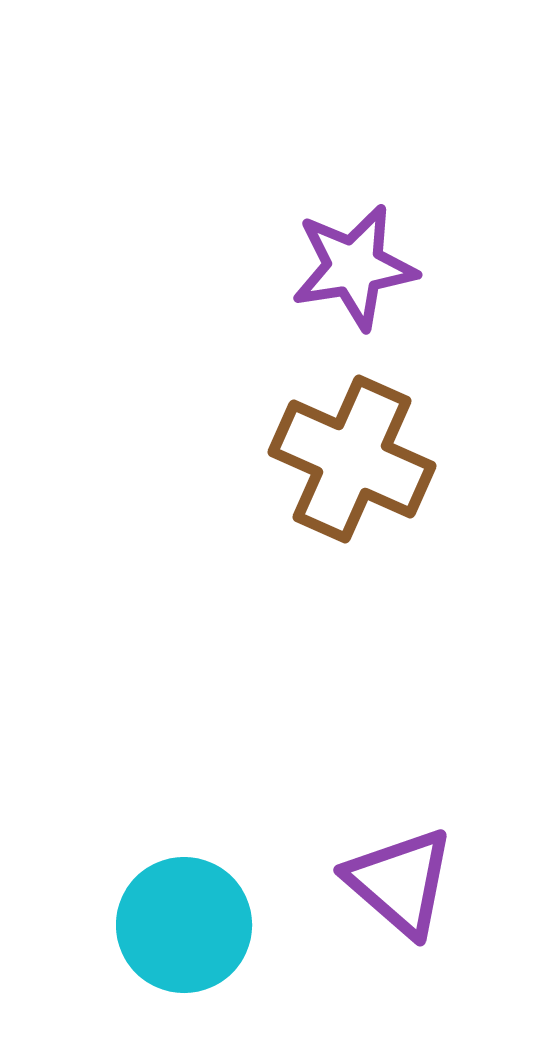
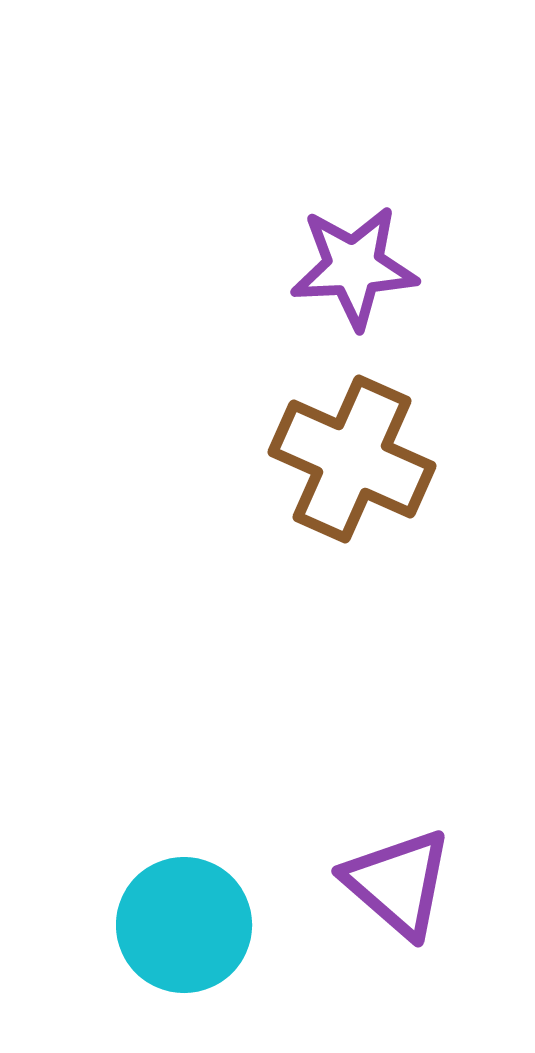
purple star: rotated 6 degrees clockwise
purple triangle: moved 2 px left, 1 px down
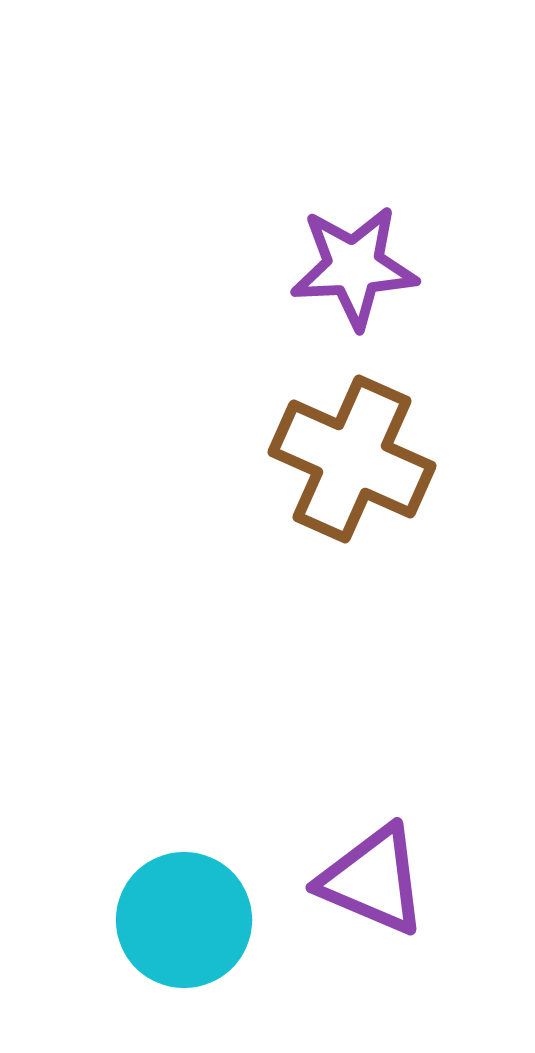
purple triangle: moved 25 px left, 3 px up; rotated 18 degrees counterclockwise
cyan circle: moved 5 px up
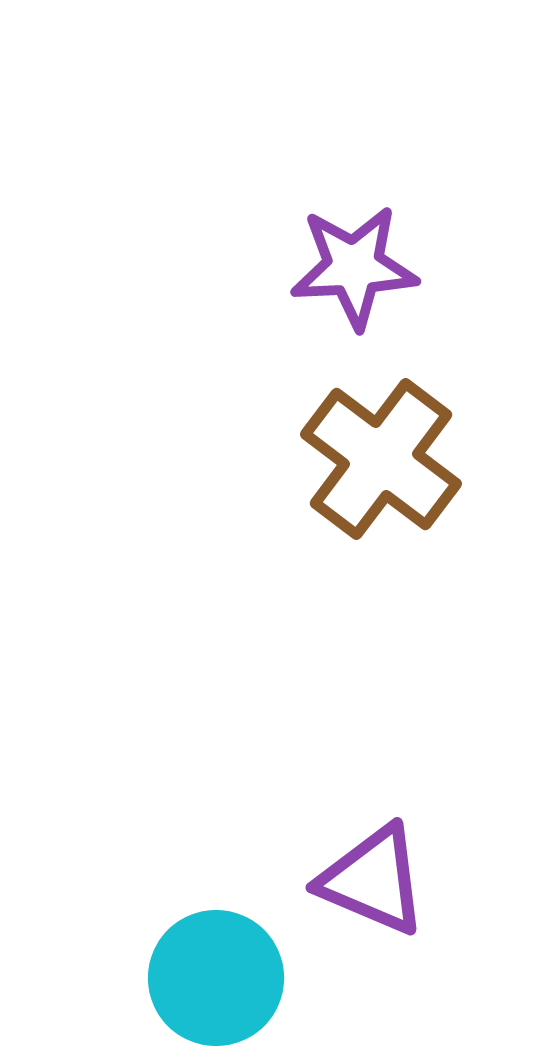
brown cross: moved 29 px right; rotated 13 degrees clockwise
cyan circle: moved 32 px right, 58 px down
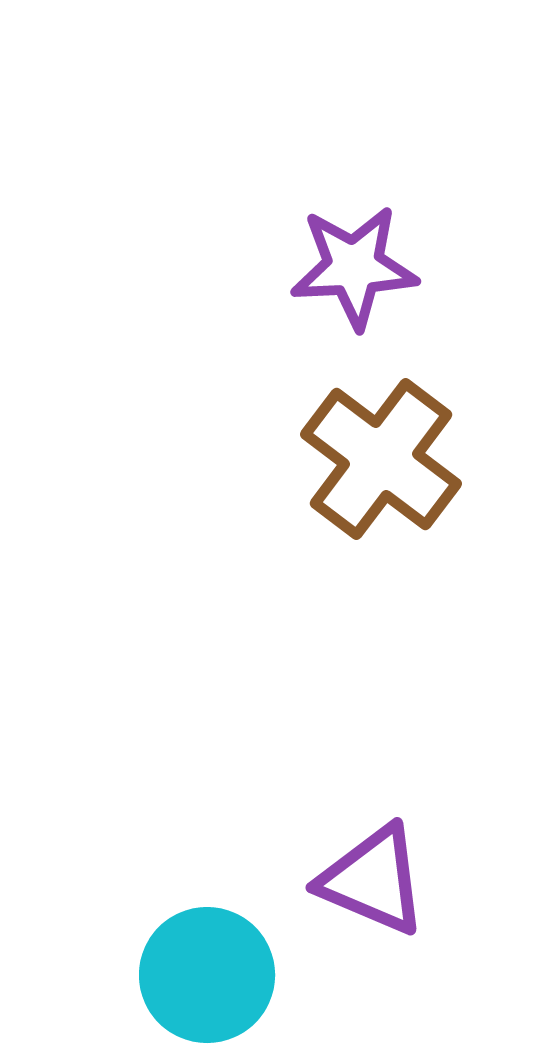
cyan circle: moved 9 px left, 3 px up
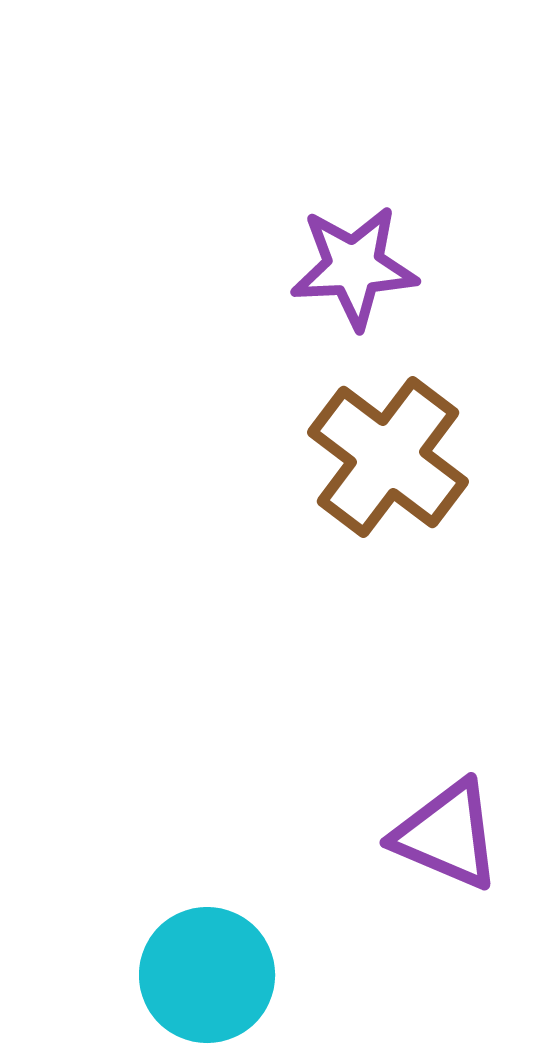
brown cross: moved 7 px right, 2 px up
purple triangle: moved 74 px right, 45 px up
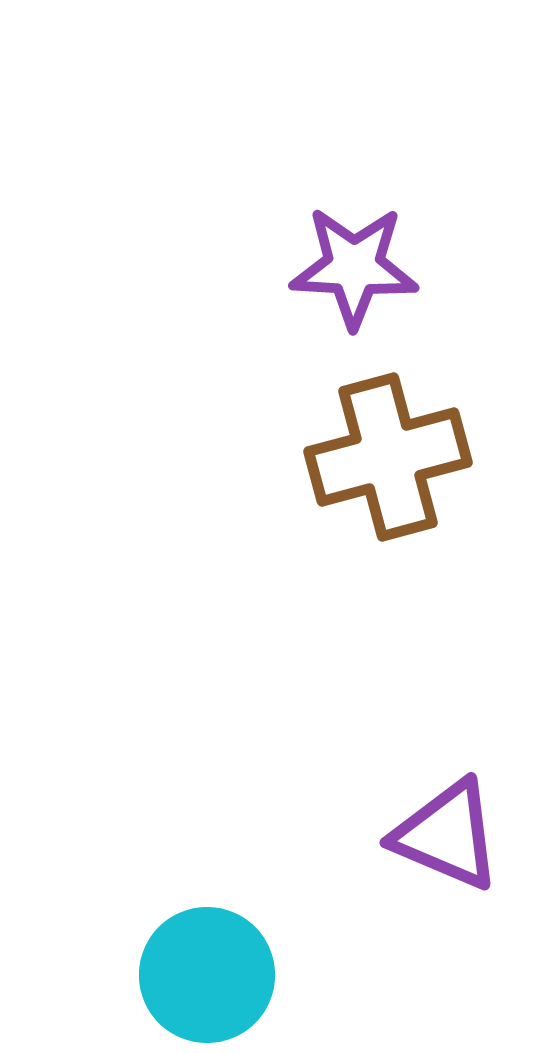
purple star: rotated 6 degrees clockwise
brown cross: rotated 38 degrees clockwise
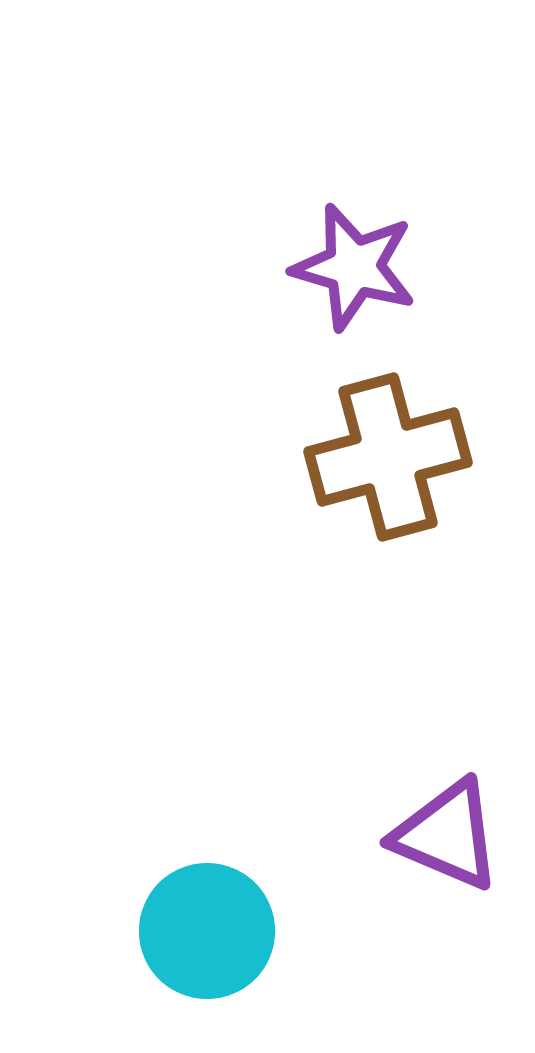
purple star: rotated 13 degrees clockwise
cyan circle: moved 44 px up
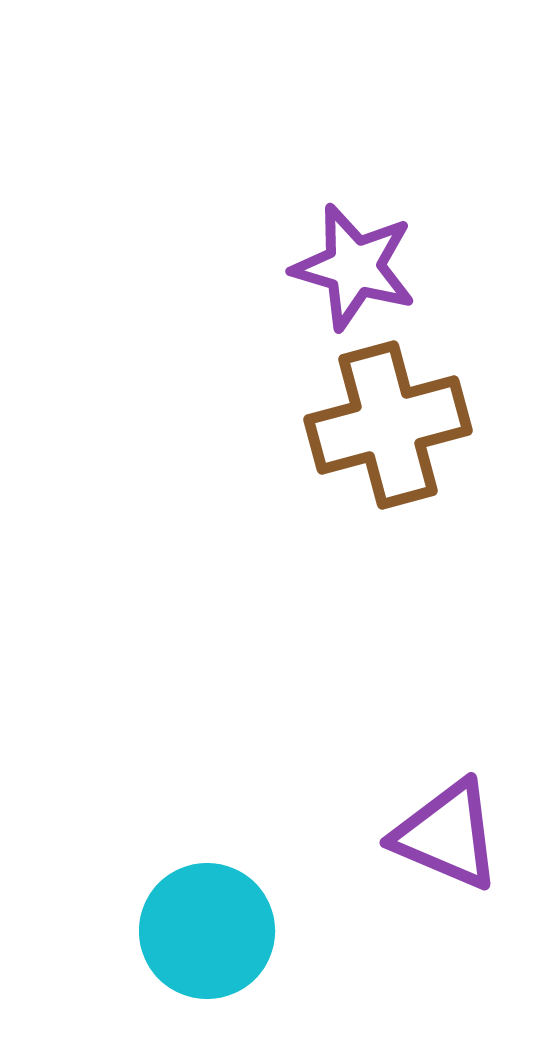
brown cross: moved 32 px up
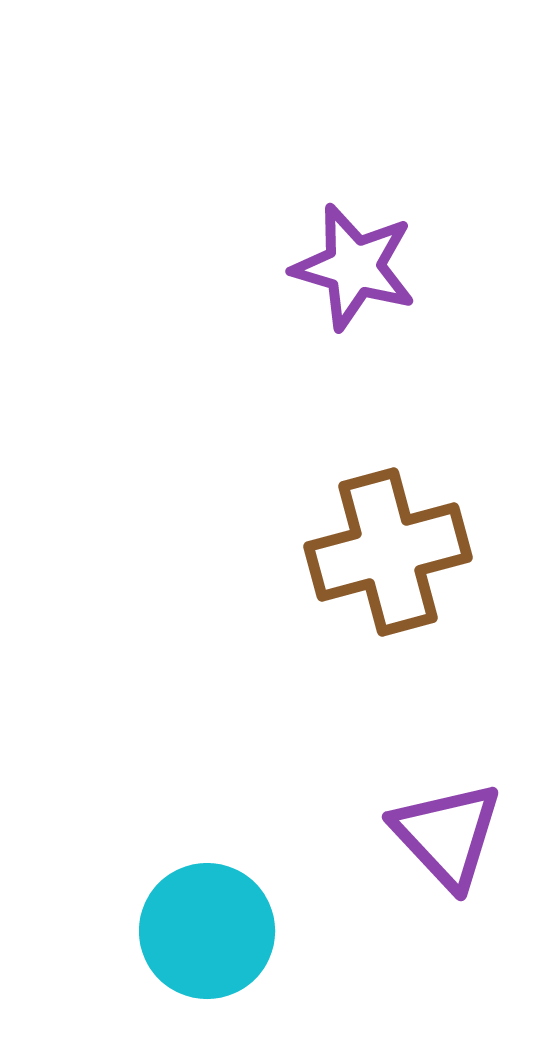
brown cross: moved 127 px down
purple triangle: rotated 24 degrees clockwise
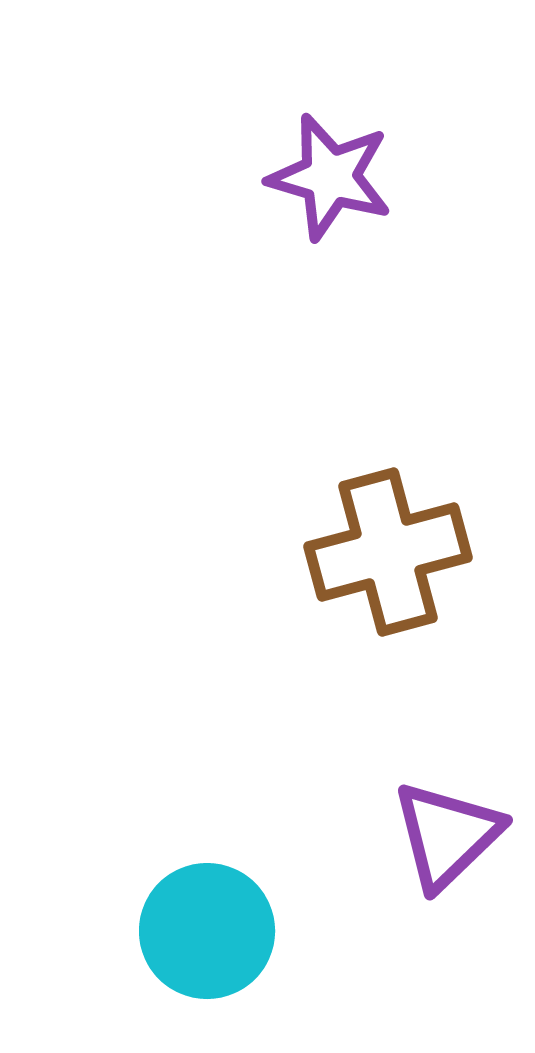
purple star: moved 24 px left, 90 px up
purple triangle: rotated 29 degrees clockwise
